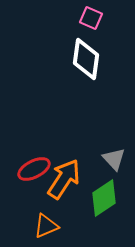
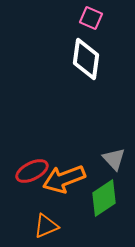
red ellipse: moved 2 px left, 2 px down
orange arrow: rotated 144 degrees counterclockwise
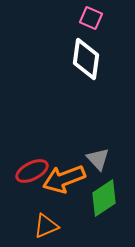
gray triangle: moved 16 px left
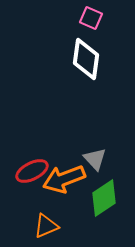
gray triangle: moved 3 px left
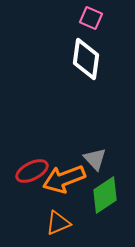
green diamond: moved 1 px right, 3 px up
orange triangle: moved 12 px right, 3 px up
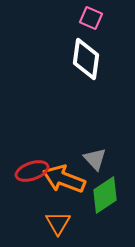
red ellipse: rotated 8 degrees clockwise
orange arrow: rotated 42 degrees clockwise
orange triangle: rotated 36 degrees counterclockwise
